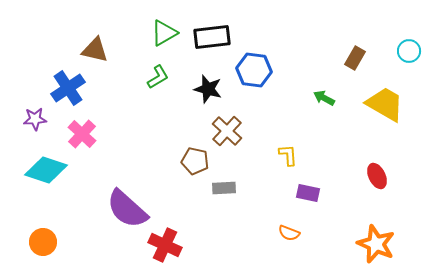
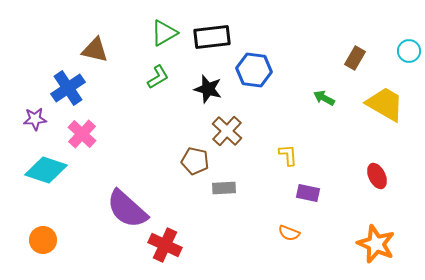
orange circle: moved 2 px up
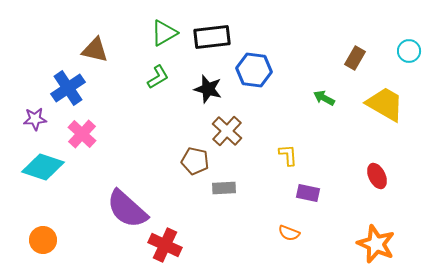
cyan diamond: moved 3 px left, 3 px up
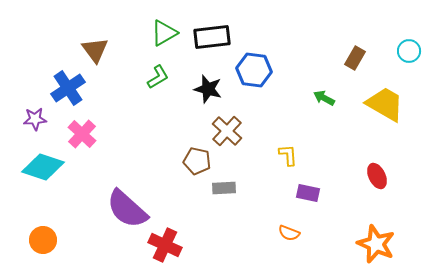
brown triangle: rotated 40 degrees clockwise
brown pentagon: moved 2 px right
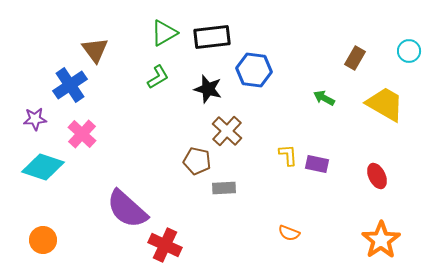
blue cross: moved 2 px right, 3 px up
purple rectangle: moved 9 px right, 29 px up
orange star: moved 5 px right, 4 px up; rotated 15 degrees clockwise
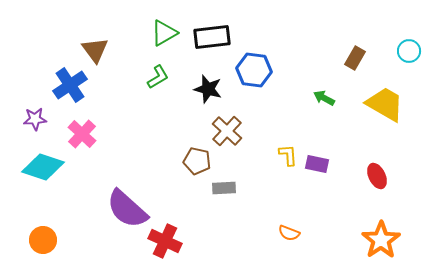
red cross: moved 4 px up
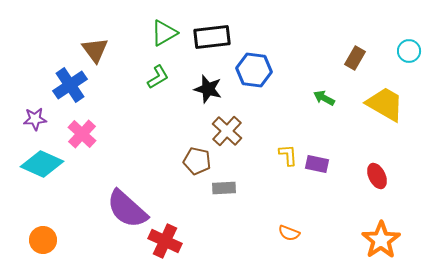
cyan diamond: moved 1 px left, 3 px up; rotated 6 degrees clockwise
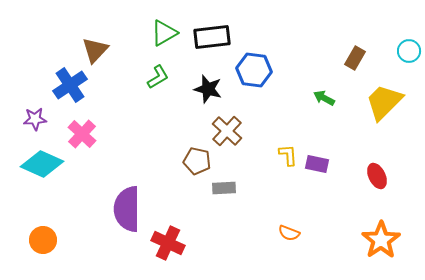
brown triangle: rotated 20 degrees clockwise
yellow trapezoid: moved 1 px left, 2 px up; rotated 75 degrees counterclockwise
purple semicircle: rotated 48 degrees clockwise
red cross: moved 3 px right, 2 px down
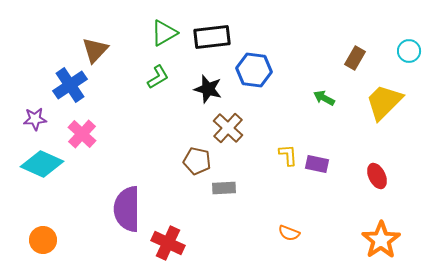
brown cross: moved 1 px right, 3 px up
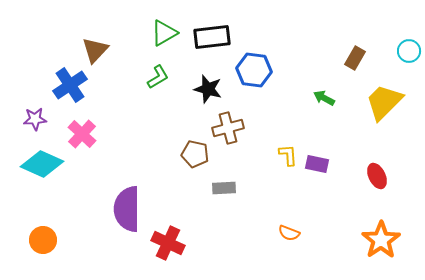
brown cross: rotated 32 degrees clockwise
brown pentagon: moved 2 px left, 7 px up
